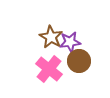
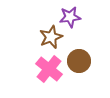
brown star: rotated 20 degrees clockwise
purple star: moved 25 px up
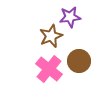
brown star: moved 1 px up
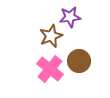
pink cross: moved 1 px right
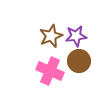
purple star: moved 6 px right, 19 px down
pink cross: moved 2 px down; rotated 16 degrees counterclockwise
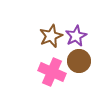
purple star: rotated 20 degrees counterclockwise
pink cross: moved 2 px right, 1 px down
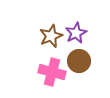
purple star: moved 3 px up
pink cross: rotated 8 degrees counterclockwise
